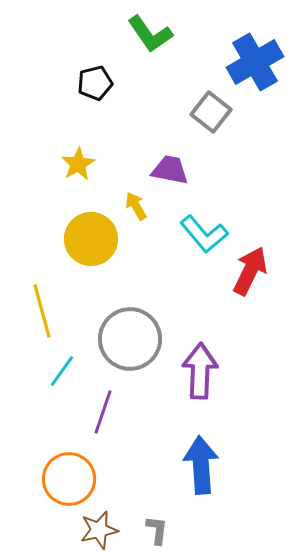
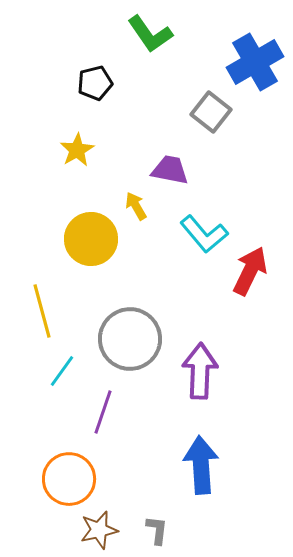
yellow star: moved 1 px left, 14 px up
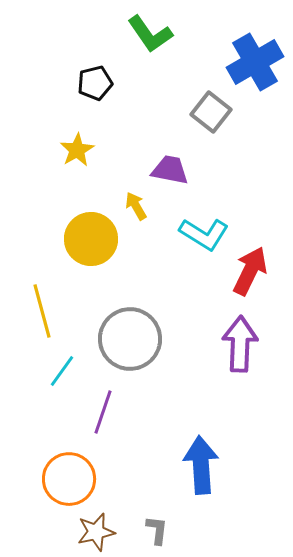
cyan L-shape: rotated 18 degrees counterclockwise
purple arrow: moved 40 px right, 27 px up
brown star: moved 3 px left, 2 px down
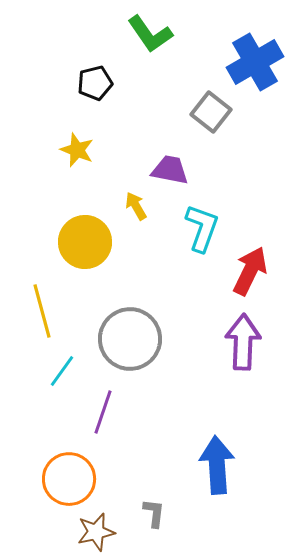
yellow star: rotated 20 degrees counterclockwise
cyan L-shape: moved 2 px left, 6 px up; rotated 102 degrees counterclockwise
yellow circle: moved 6 px left, 3 px down
purple arrow: moved 3 px right, 2 px up
blue arrow: moved 16 px right
gray L-shape: moved 3 px left, 17 px up
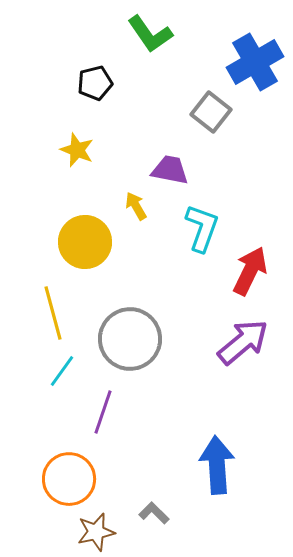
yellow line: moved 11 px right, 2 px down
purple arrow: rotated 48 degrees clockwise
gray L-shape: rotated 52 degrees counterclockwise
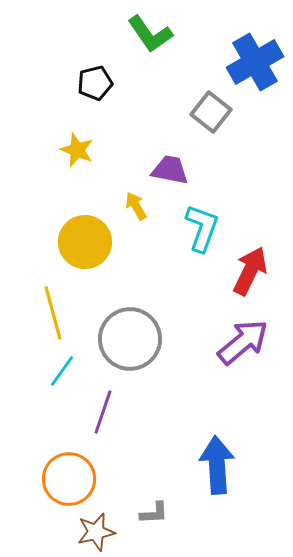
gray L-shape: rotated 132 degrees clockwise
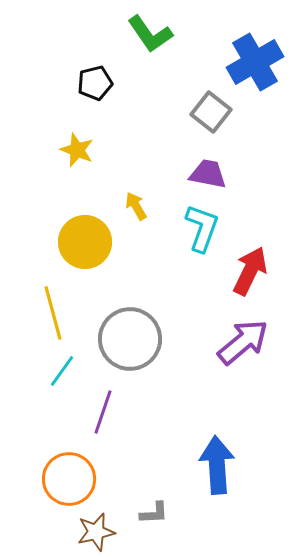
purple trapezoid: moved 38 px right, 4 px down
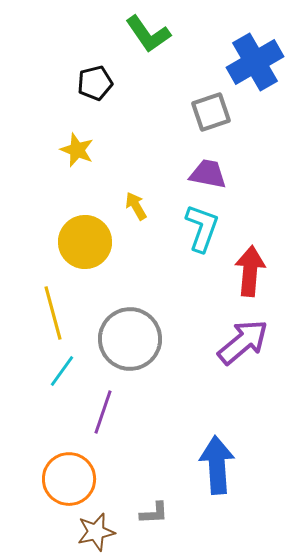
green L-shape: moved 2 px left
gray square: rotated 33 degrees clockwise
red arrow: rotated 21 degrees counterclockwise
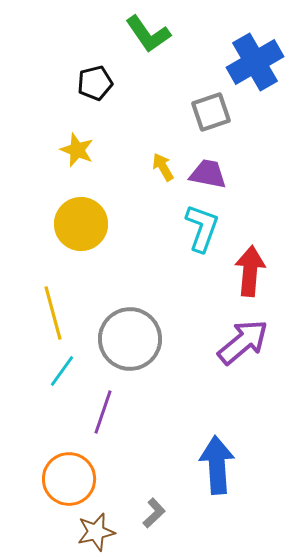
yellow arrow: moved 27 px right, 39 px up
yellow circle: moved 4 px left, 18 px up
gray L-shape: rotated 40 degrees counterclockwise
